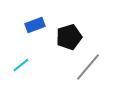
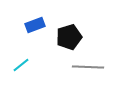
gray line: rotated 52 degrees clockwise
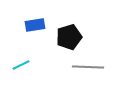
blue rectangle: rotated 12 degrees clockwise
cyan line: rotated 12 degrees clockwise
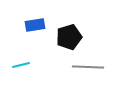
cyan line: rotated 12 degrees clockwise
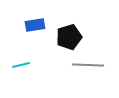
gray line: moved 2 px up
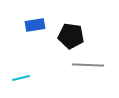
black pentagon: moved 2 px right, 1 px up; rotated 25 degrees clockwise
cyan line: moved 13 px down
